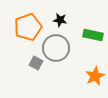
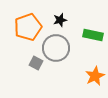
black star: rotated 24 degrees counterclockwise
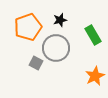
green rectangle: rotated 48 degrees clockwise
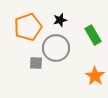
gray square: rotated 24 degrees counterclockwise
orange star: rotated 12 degrees counterclockwise
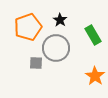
black star: rotated 24 degrees counterclockwise
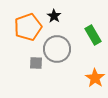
black star: moved 6 px left, 4 px up
gray circle: moved 1 px right, 1 px down
orange star: moved 2 px down
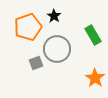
gray square: rotated 24 degrees counterclockwise
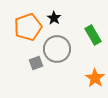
black star: moved 2 px down
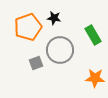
black star: rotated 24 degrees counterclockwise
gray circle: moved 3 px right, 1 px down
orange star: rotated 30 degrees counterclockwise
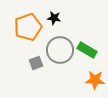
green rectangle: moved 6 px left, 15 px down; rotated 30 degrees counterclockwise
orange star: moved 2 px down
